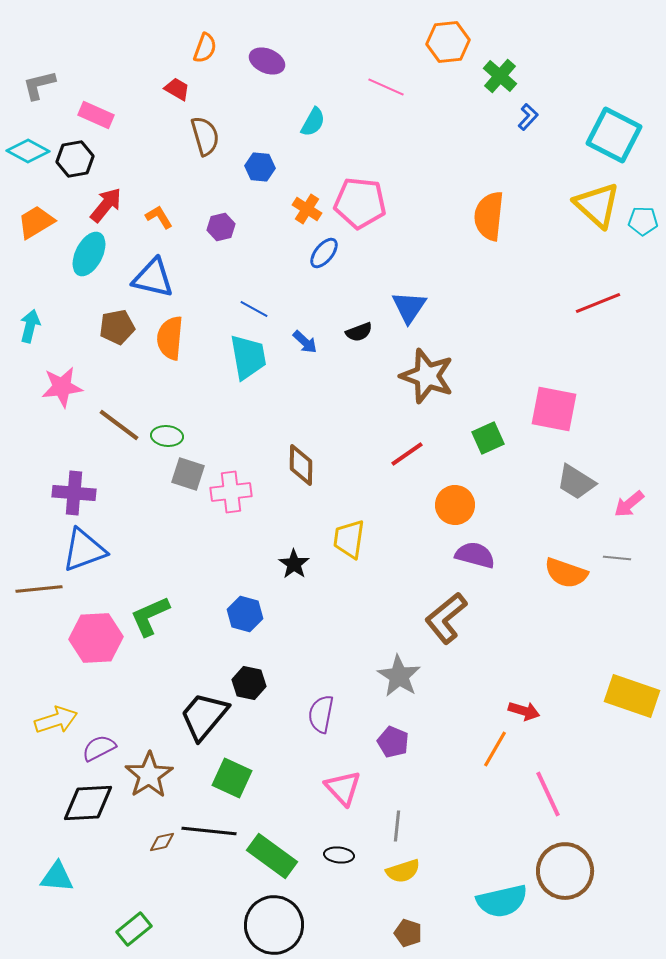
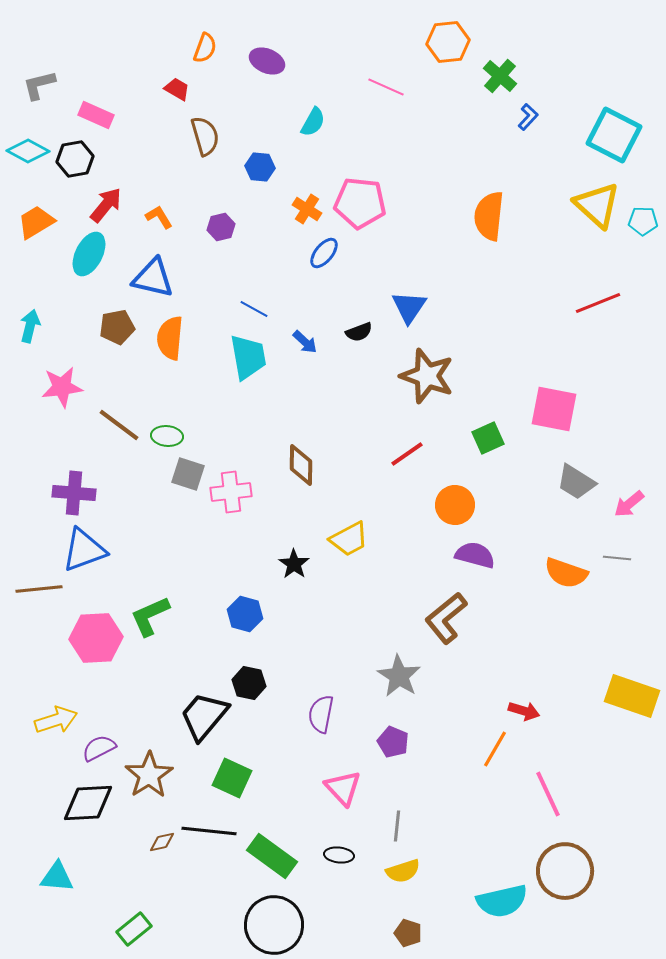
yellow trapezoid at (349, 539): rotated 126 degrees counterclockwise
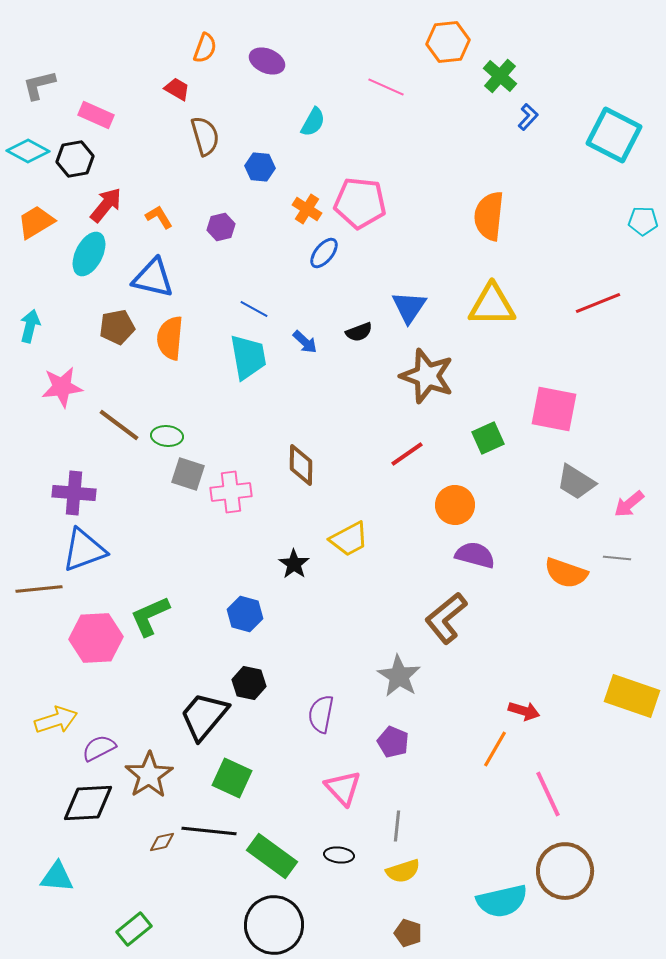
yellow triangle at (597, 205): moved 105 px left, 100 px down; rotated 42 degrees counterclockwise
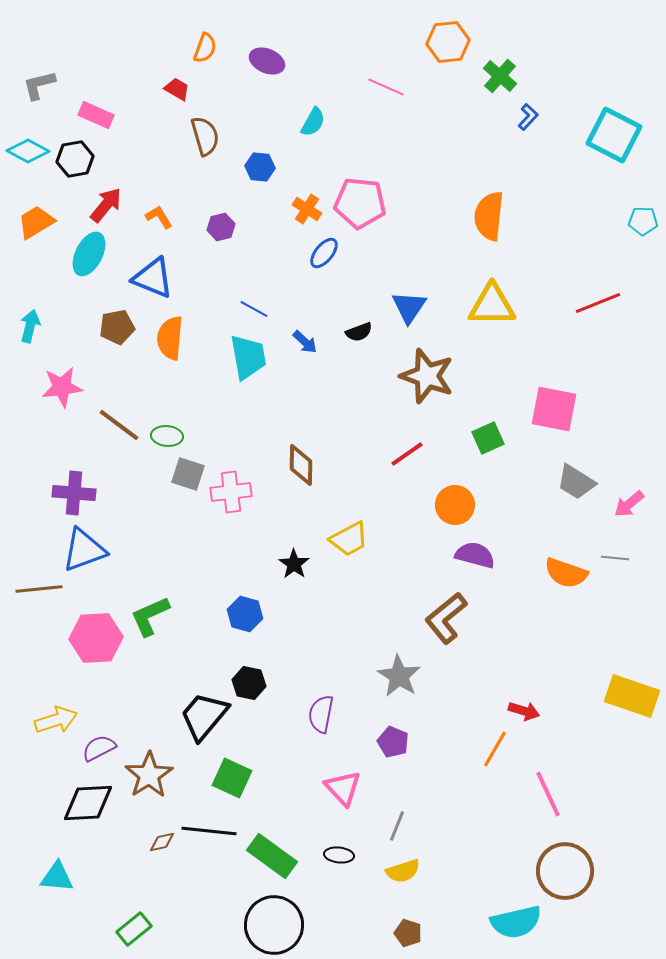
blue triangle at (153, 278): rotated 9 degrees clockwise
gray line at (617, 558): moved 2 px left
gray line at (397, 826): rotated 16 degrees clockwise
cyan semicircle at (502, 901): moved 14 px right, 21 px down
